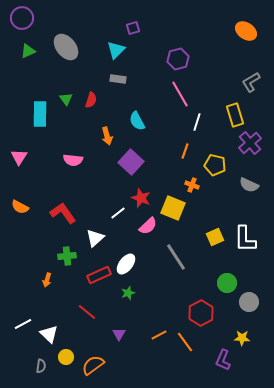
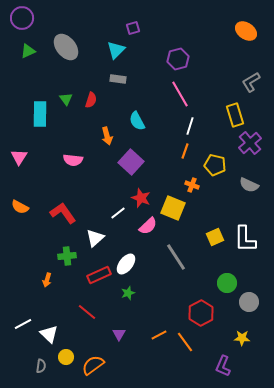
white line at (197, 122): moved 7 px left, 4 px down
purple L-shape at (223, 360): moved 6 px down
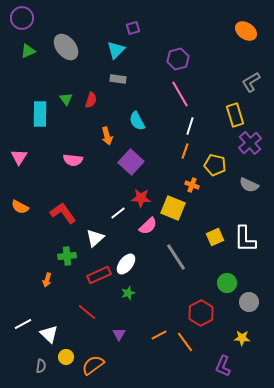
red star at (141, 198): rotated 18 degrees counterclockwise
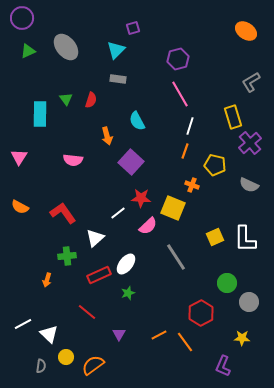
yellow rectangle at (235, 115): moved 2 px left, 2 px down
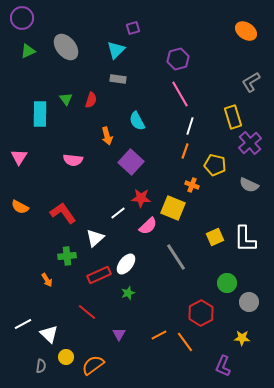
orange arrow at (47, 280): rotated 48 degrees counterclockwise
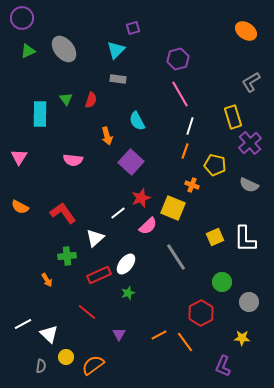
gray ellipse at (66, 47): moved 2 px left, 2 px down
red star at (141, 198): rotated 24 degrees counterclockwise
green circle at (227, 283): moved 5 px left, 1 px up
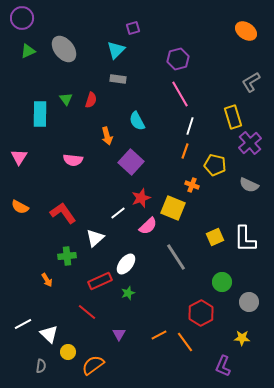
red rectangle at (99, 275): moved 1 px right, 6 px down
yellow circle at (66, 357): moved 2 px right, 5 px up
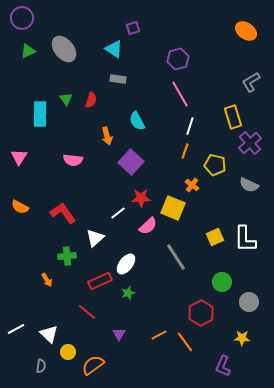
cyan triangle at (116, 50): moved 2 px left, 1 px up; rotated 42 degrees counterclockwise
orange cross at (192, 185): rotated 16 degrees clockwise
red star at (141, 198): rotated 18 degrees clockwise
white line at (23, 324): moved 7 px left, 5 px down
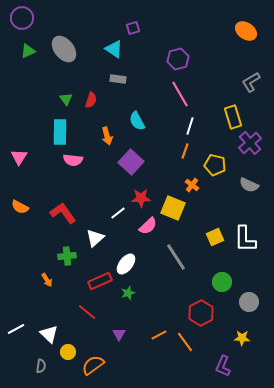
cyan rectangle at (40, 114): moved 20 px right, 18 px down
